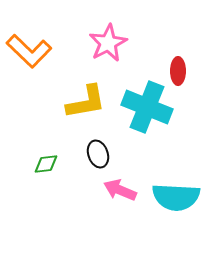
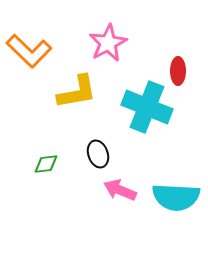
yellow L-shape: moved 9 px left, 10 px up
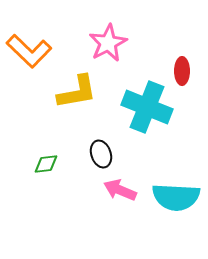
red ellipse: moved 4 px right
black ellipse: moved 3 px right
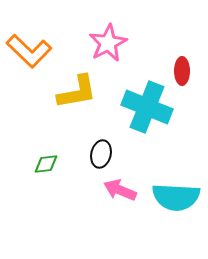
black ellipse: rotated 32 degrees clockwise
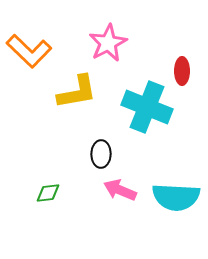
black ellipse: rotated 12 degrees counterclockwise
green diamond: moved 2 px right, 29 px down
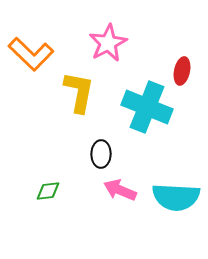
orange L-shape: moved 2 px right, 3 px down
red ellipse: rotated 12 degrees clockwise
yellow L-shape: moved 2 px right; rotated 69 degrees counterclockwise
green diamond: moved 2 px up
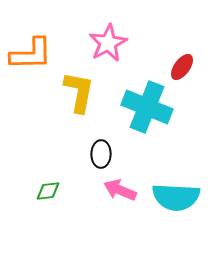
orange L-shape: rotated 45 degrees counterclockwise
red ellipse: moved 4 px up; rotated 24 degrees clockwise
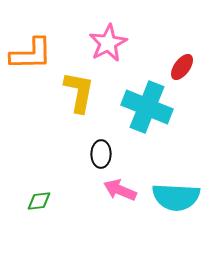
green diamond: moved 9 px left, 10 px down
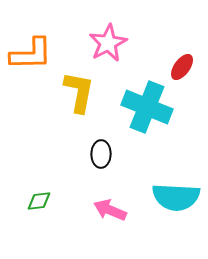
pink arrow: moved 10 px left, 20 px down
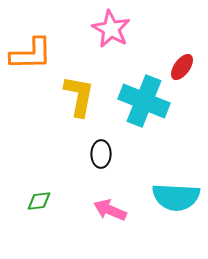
pink star: moved 3 px right, 14 px up; rotated 15 degrees counterclockwise
yellow L-shape: moved 4 px down
cyan cross: moved 3 px left, 6 px up
